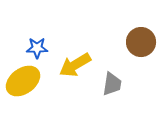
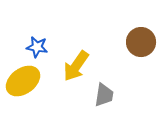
blue star: moved 1 px up; rotated 10 degrees clockwise
yellow arrow: moved 1 px right, 1 px down; rotated 24 degrees counterclockwise
gray trapezoid: moved 8 px left, 11 px down
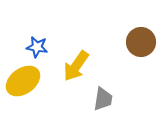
gray trapezoid: moved 1 px left, 4 px down
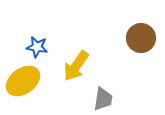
brown circle: moved 4 px up
